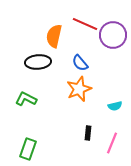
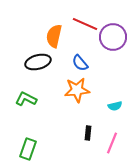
purple circle: moved 2 px down
black ellipse: rotated 10 degrees counterclockwise
orange star: moved 2 px left, 1 px down; rotated 15 degrees clockwise
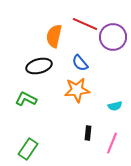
black ellipse: moved 1 px right, 4 px down
green rectangle: rotated 15 degrees clockwise
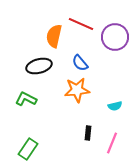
red line: moved 4 px left
purple circle: moved 2 px right
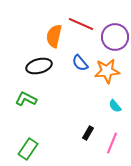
orange star: moved 30 px right, 19 px up
cyan semicircle: rotated 64 degrees clockwise
black rectangle: rotated 24 degrees clockwise
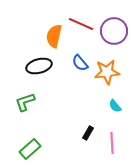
purple circle: moved 1 px left, 6 px up
orange star: moved 1 px down
green L-shape: moved 1 px left, 3 px down; rotated 45 degrees counterclockwise
pink line: rotated 25 degrees counterclockwise
green rectangle: moved 2 px right; rotated 15 degrees clockwise
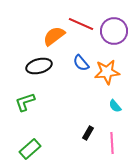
orange semicircle: rotated 40 degrees clockwise
blue semicircle: moved 1 px right
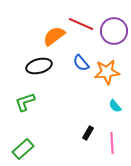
green rectangle: moved 7 px left
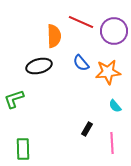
red line: moved 2 px up
orange semicircle: rotated 125 degrees clockwise
orange star: moved 1 px right
green L-shape: moved 11 px left, 3 px up
black rectangle: moved 1 px left, 4 px up
green rectangle: rotated 50 degrees counterclockwise
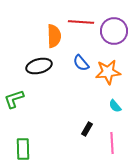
red line: rotated 20 degrees counterclockwise
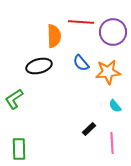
purple circle: moved 1 px left, 1 px down
green L-shape: rotated 15 degrees counterclockwise
black rectangle: moved 2 px right; rotated 16 degrees clockwise
green rectangle: moved 4 px left
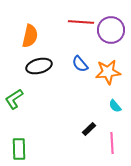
purple circle: moved 2 px left, 2 px up
orange semicircle: moved 24 px left; rotated 15 degrees clockwise
blue semicircle: moved 1 px left, 1 px down
